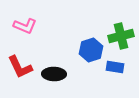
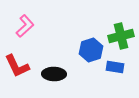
pink L-shape: rotated 65 degrees counterclockwise
red L-shape: moved 3 px left, 1 px up
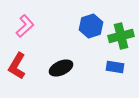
blue hexagon: moved 24 px up
red L-shape: rotated 56 degrees clockwise
black ellipse: moved 7 px right, 6 px up; rotated 25 degrees counterclockwise
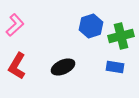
pink L-shape: moved 10 px left, 1 px up
black ellipse: moved 2 px right, 1 px up
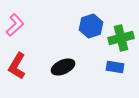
green cross: moved 2 px down
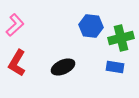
blue hexagon: rotated 25 degrees clockwise
red L-shape: moved 3 px up
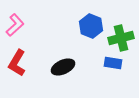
blue hexagon: rotated 15 degrees clockwise
blue rectangle: moved 2 px left, 4 px up
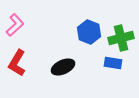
blue hexagon: moved 2 px left, 6 px down
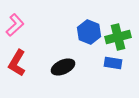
green cross: moved 3 px left, 1 px up
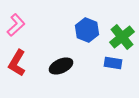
pink L-shape: moved 1 px right
blue hexagon: moved 2 px left, 2 px up
green cross: moved 4 px right; rotated 25 degrees counterclockwise
black ellipse: moved 2 px left, 1 px up
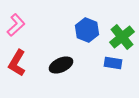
black ellipse: moved 1 px up
